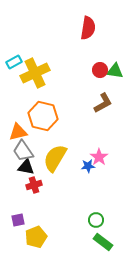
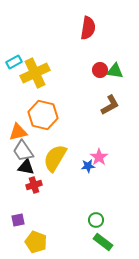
brown L-shape: moved 7 px right, 2 px down
orange hexagon: moved 1 px up
yellow pentagon: moved 5 px down; rotated 30 degrees counterclockwise
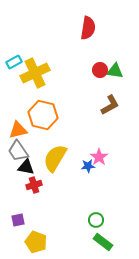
orange triangle: moved 2 px up
gray trapezoid: moved 5 px left
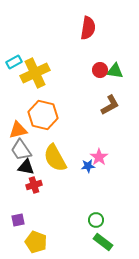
gray trapezoid: moved 3 px right, 1 px up
yellow semicircle: rotated 60 degrees counterclockwise
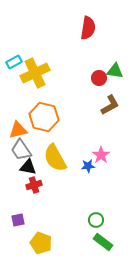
red circle: moved 1 px left, 8 px down
orange hexagon: moved 1 px right, 2 px down
pink star: moved 2 px right, 2 px up
black triangle: moved 2 px right
yellow pentagon: moved 5 px right, 1 px down
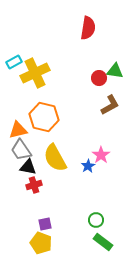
blue star: rotated 24 degrees counterclockwise
purple square: moved 27 px right, 4 px down
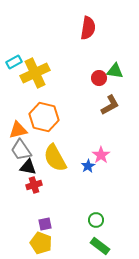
green rectangle: moved 3 px left, 4 px down
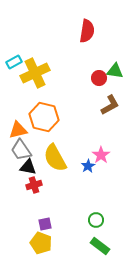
red semicircle: moved 1 px left, 3 px down
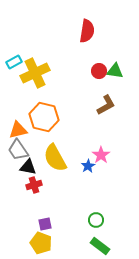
red circle: moved 7 px up
brown L-shape: moved 4 px left
gray trapezoid: moved 3 px left
